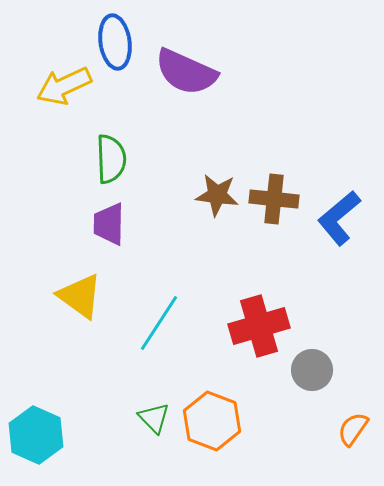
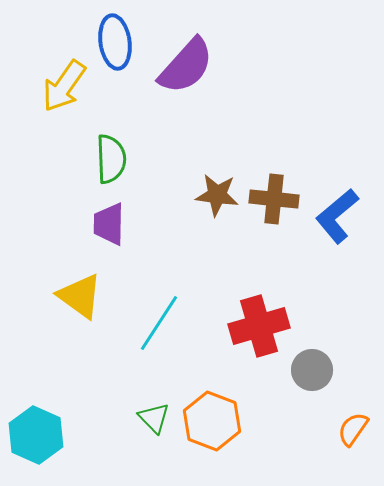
purple semicircle: moved 6 px up; rotated 72 degrees counterclockwise
yellow arrow: rotated 30 degrees counterclockwise
blue L-shape: moved 2 px left, 2 px up
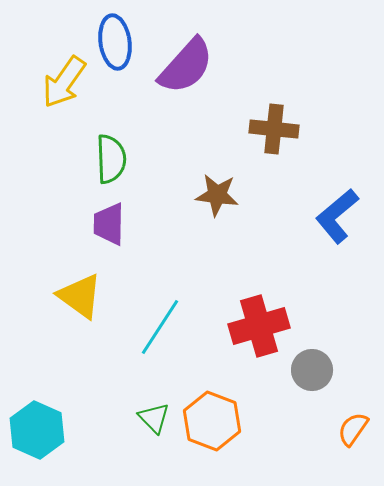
yellow arrow: moved 4 px up
brown cross: moved 70 px up
cyan line: moved 1 px right, 4 px down
cyan hexagon: moved 1 px right, 5 px up
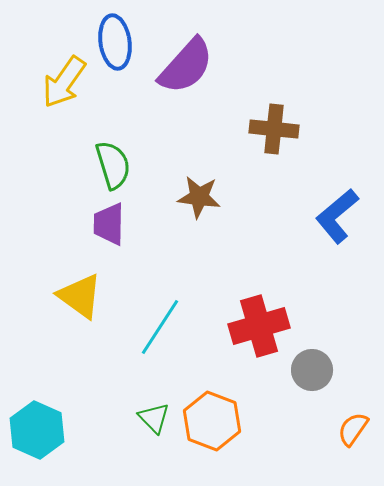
green semicircle: moved 2 px right, 6 px down; rotated 15 degrees counterclockwise
brown star: moved 18 px left, 2 px down
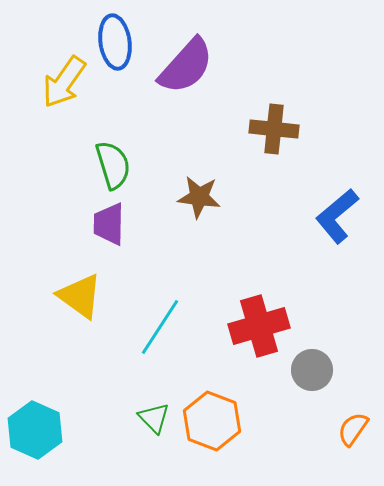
cyan hexagon: moved 2 px left
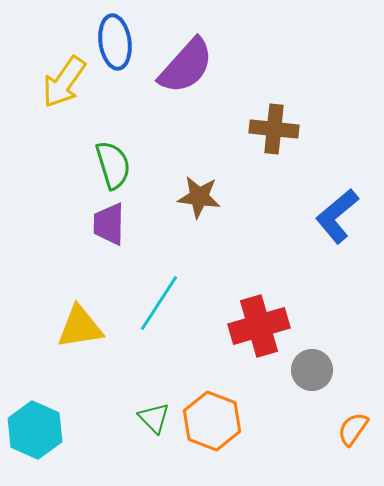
yellow triangle: moved 31 px down; rotated 45 degrees counterclockwise
cyan line: moved 1 px left, 24 px up
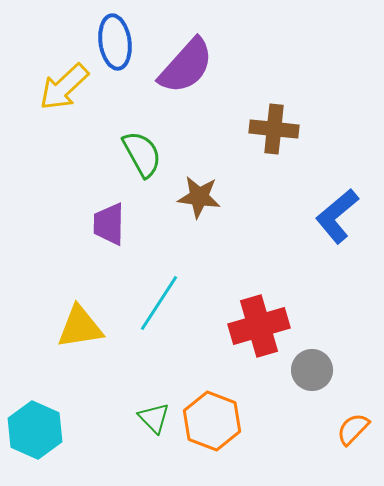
yellow arrow: moved 5 px down; rotated 12 degrees clockwise
green semicircle: moved 29 px right, 11 px up; rotated 12 degrees counterclockwise
orange semicircle: rotated 9 degrees clockwise
